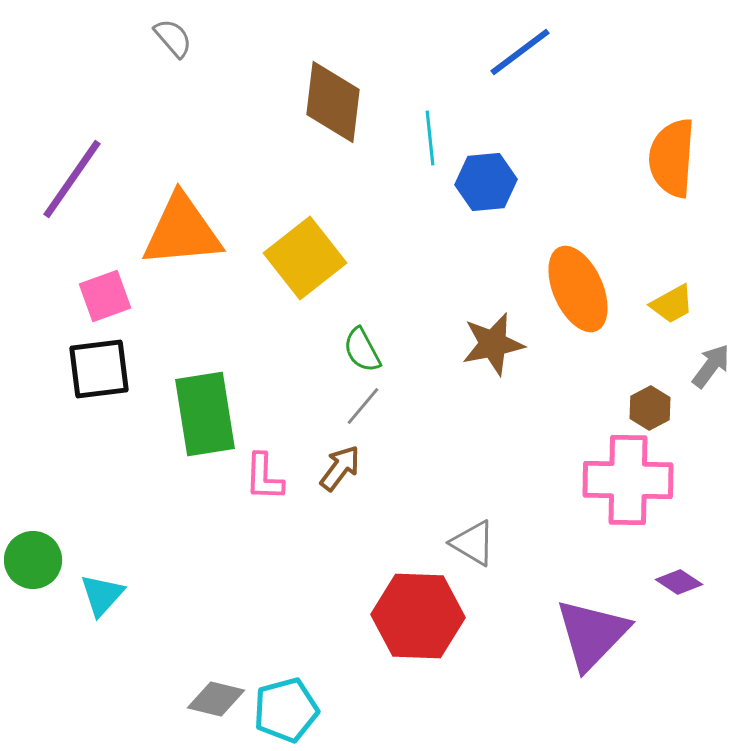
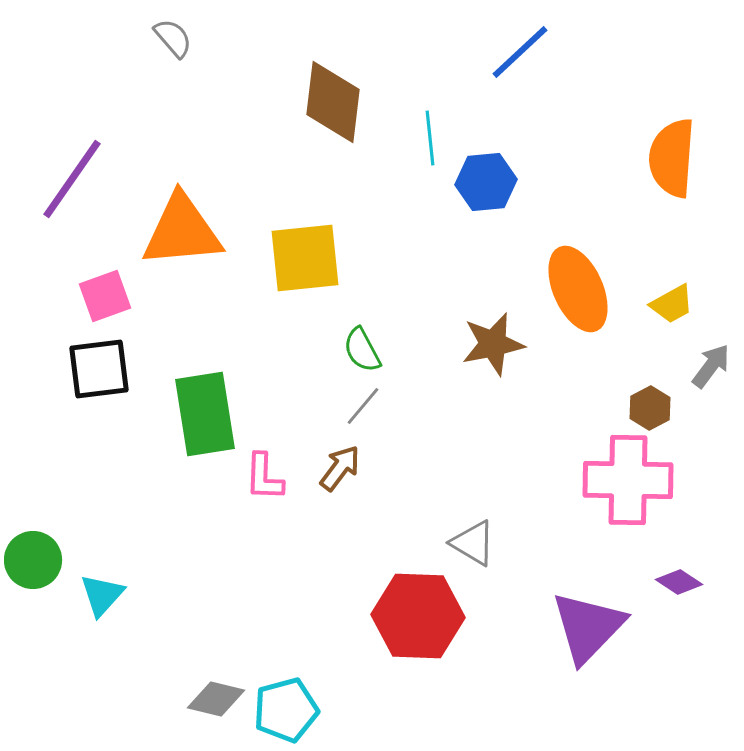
blue line: rotated 6 degrees counterclockwise
yellow square: rotated 32 degrees clockwise
purple triangle: moved 4 px left, 7 px up
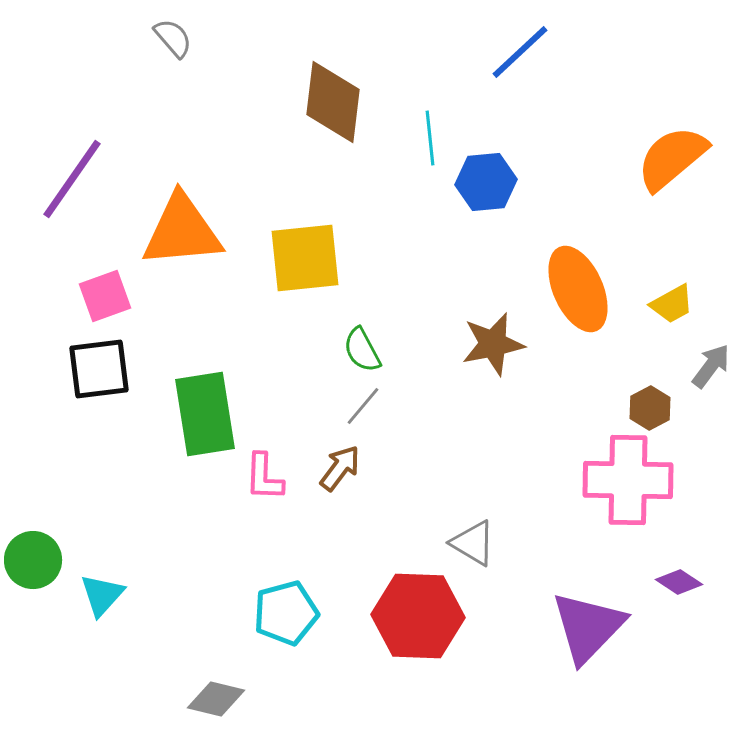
orange semicircle: rotated 46 degrees clockwise
cyan pentagon: moved 97 px up
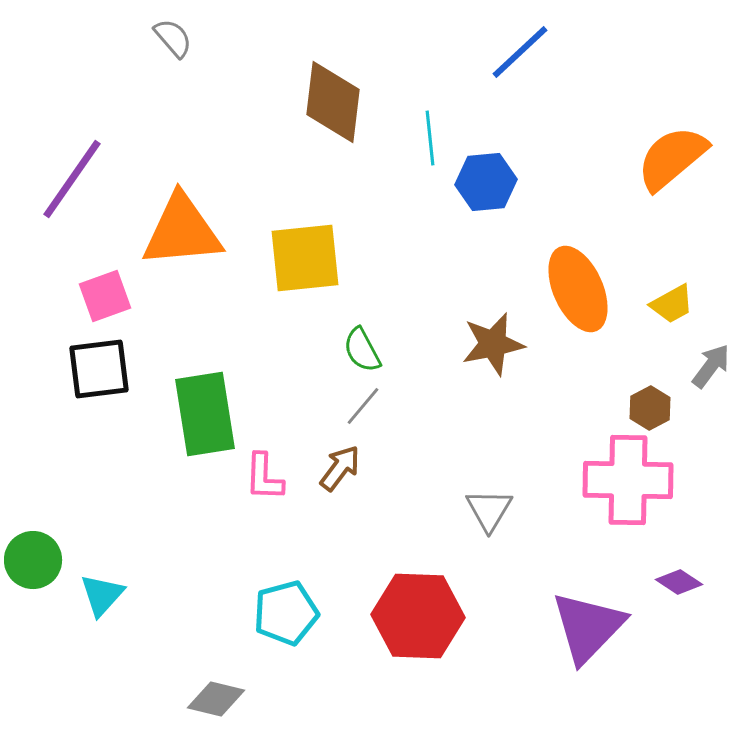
gray triangle: moved 16 px right, 33 px up; rotated 30 degrees clockwise
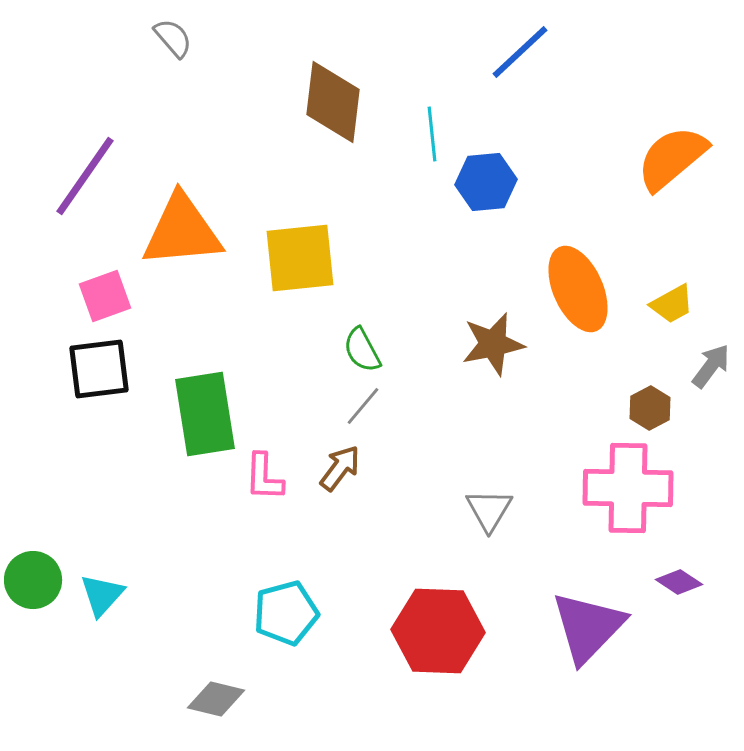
cyan line: moved 2 px right, 4 px up
purple line: moved 13 px right, 3 px up
yellow square: moved 5 px left
pink cross: moved 8 px down
green circle: moved 20 px down
red hexagon: moved 20 px right, 15 px down
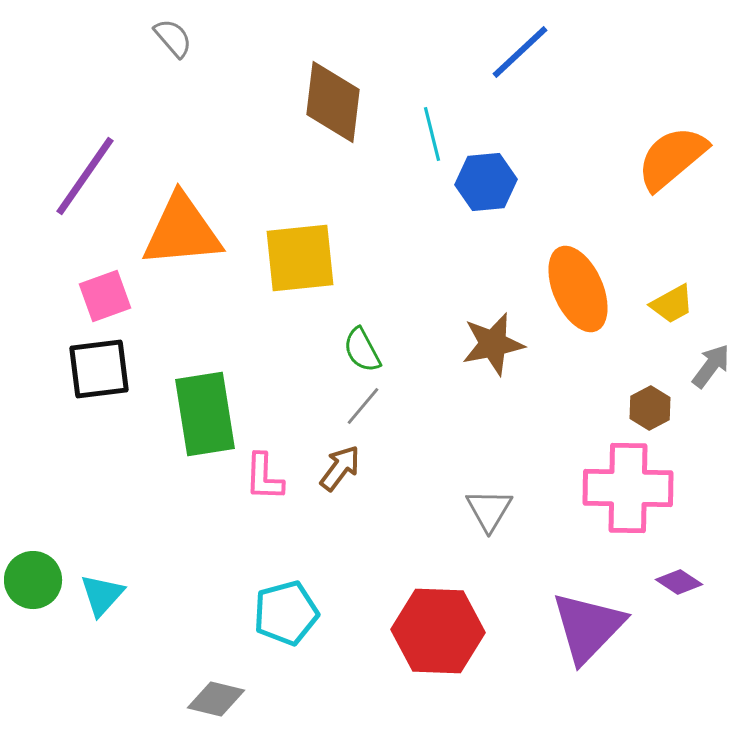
cyan line: rotated 8 degrees counterclockwise
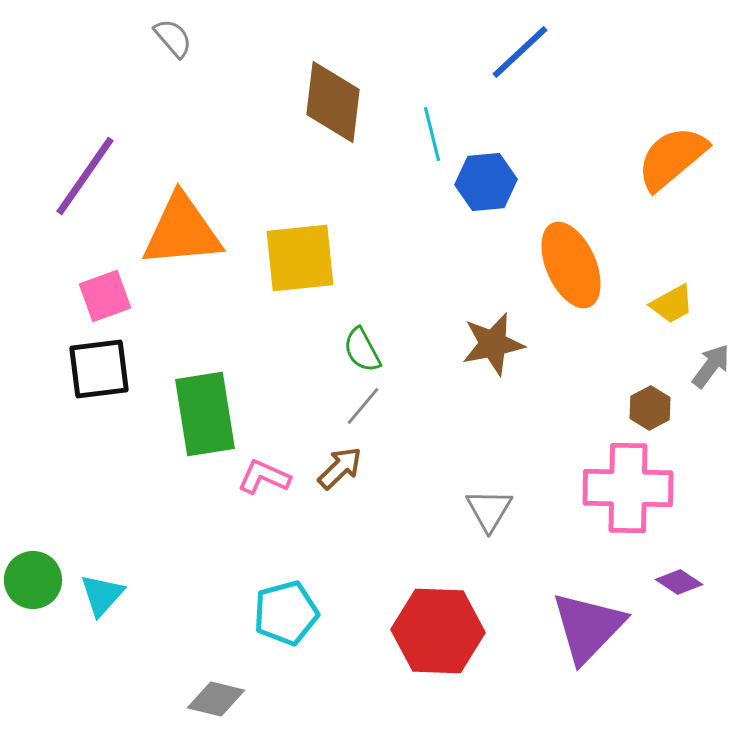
orange ellipse: moved 7 px left, 24 px up
brown arrow: rotated 9 degrees clockwise
pink L-shape: rotated 112 degrees clockwise
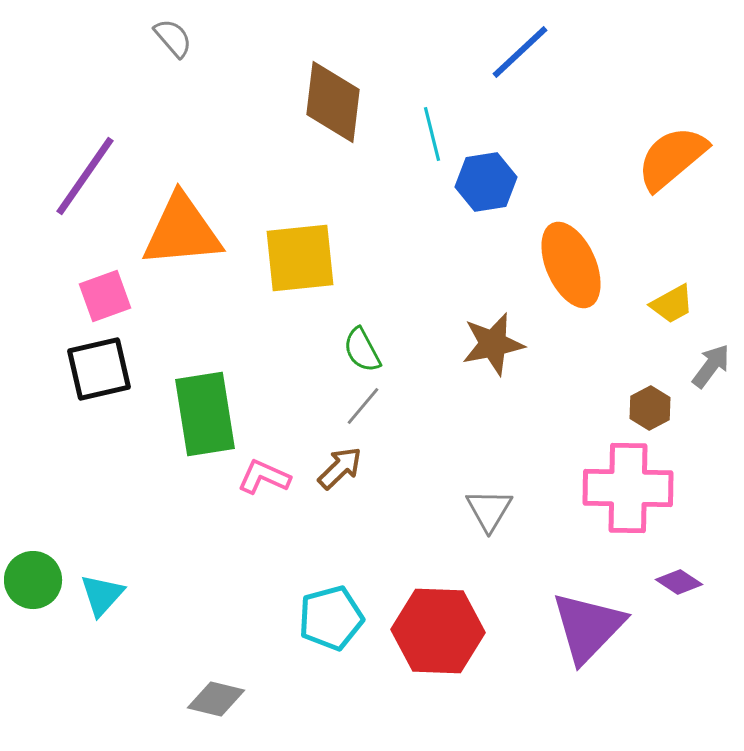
blue hexagon: rotated 4 degrees counterclockwise
black square: rotated 6 degrees counterclockwise
cyan pentagon: moved 45 px right, 5 px down
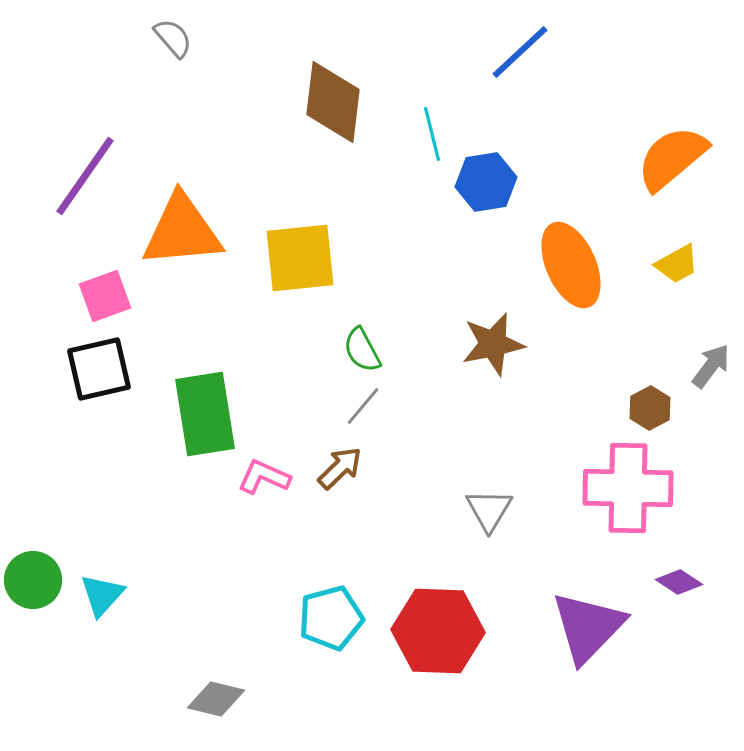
yellow trapezoid: moved 5 px right, 40 px up
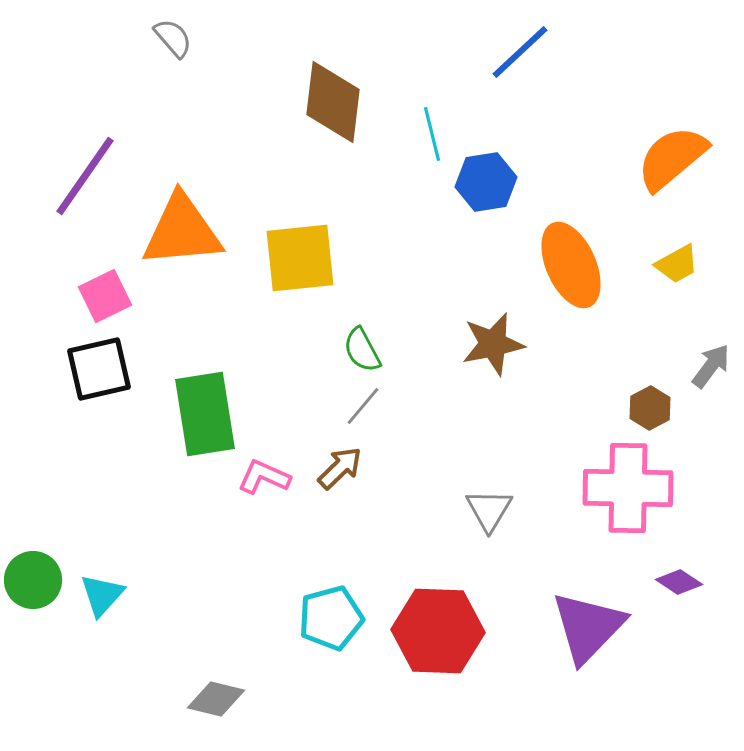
pink square: rotated 6 degrees counterclockwise
